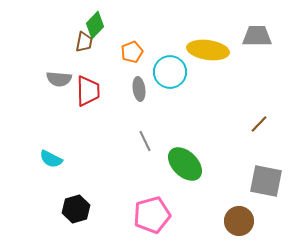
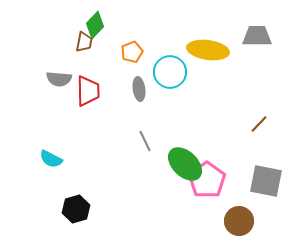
pink pentagon: moved 55 px right, 35 px up; rotated 21 degrees counterclockwise
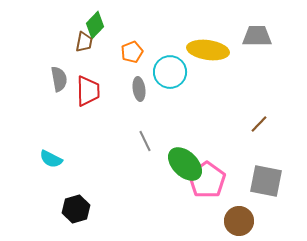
gray semicircle: rotated 105 degrees counterclockwise
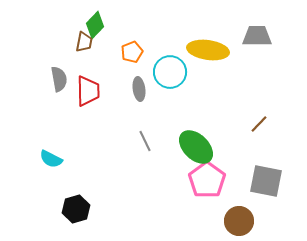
green ellipse: moved 11 px right, 17 px up
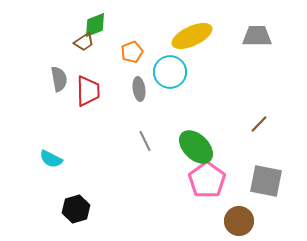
green diamond: rotated 24 degrees clockwise
brown trapezoid: rotated 45 degrees clockwise
yellow ellipse: moved 16 px left, 14 px up; rotated 33 degrees counterclockwise
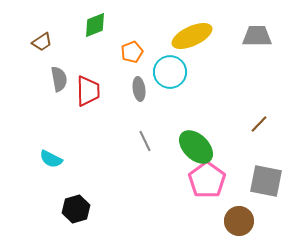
brown trapezoid: moved 42 px left
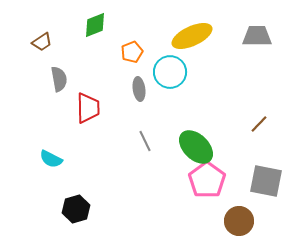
red trapezoid: moved 17 px down
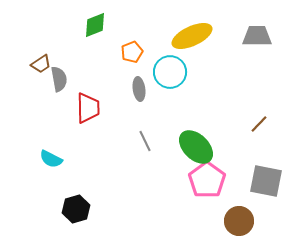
brown trapezoid: moved 1 px left, 22 px down
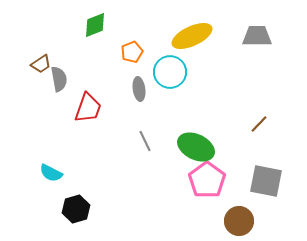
red trapezoid: rotated 20 degrees clockwise
green ellipse: rotated 18 degrees counterclockwise
cyan semicircle: moved 14 px down
